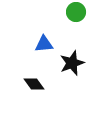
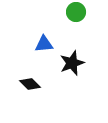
black diamond: moved 4 px left; rotated 10 degrees counterclockwise
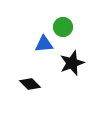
green circle: moved 13 px left, 15 px down
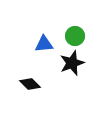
green circle: moved 12 px right, 9 px down
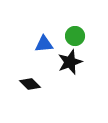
black star: moved 2 px left, 1 px up
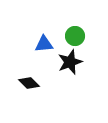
black diamond: moved 1 px left, 1 px up
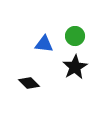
blue triangle: rotated 12 degrees clockwise
black star: moved 5 px right, 5 px down; rotated 10 degrees counterclockwise
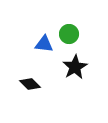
green circle: moved 6 px left, 2 px up
black diamond: moved 1 px right, 1 px down
